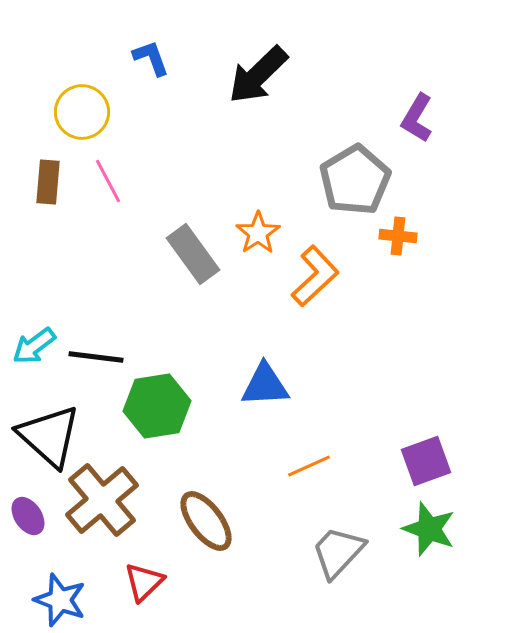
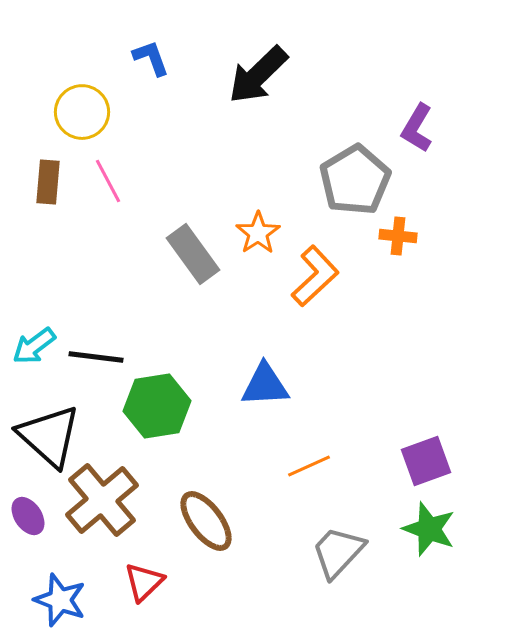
purple L-shape: moved 10 px down
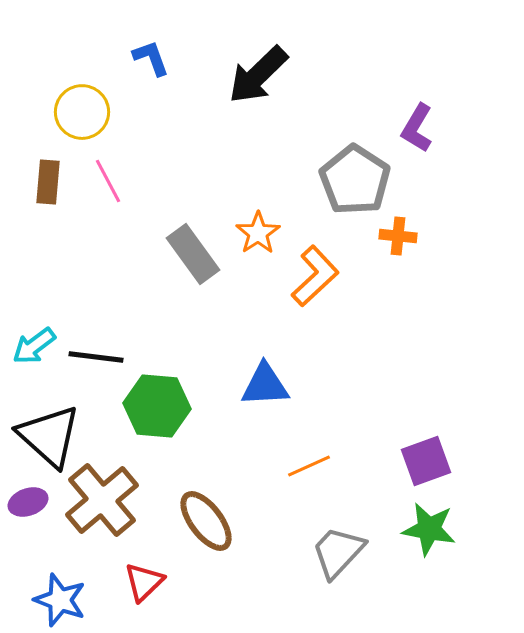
gray pentagon: rotated 8 degrees counterclockwise
green hexagon: rotated 14 degrees clockwise
purple ellipse: moved 14 px up; rotated 75 degrees counterclockwise
green star: rotated 10 degrees counterclockwise
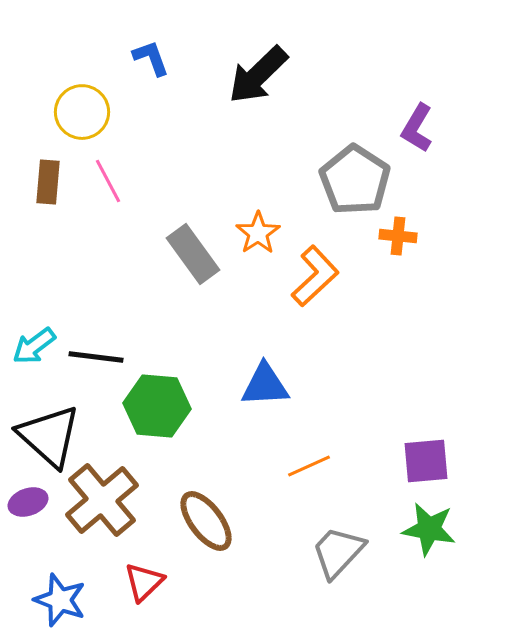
purple square: rotated 15 degrees clockwise
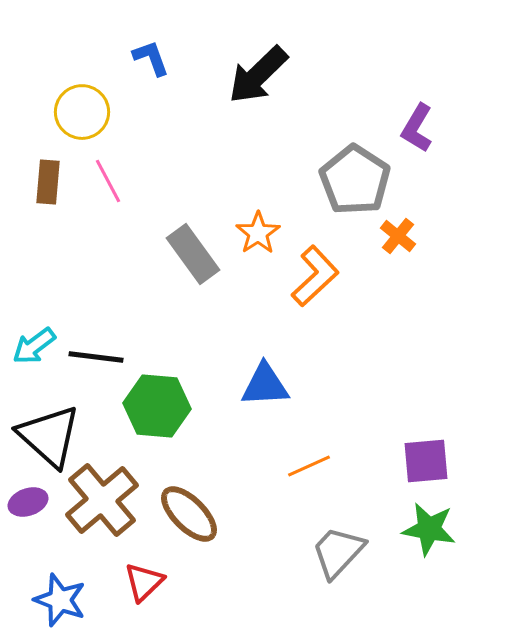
orange cross: rotated 33 degrees clockwise
brown ellipse: moved 17 px left, 7 px up; rotated 8 degrees counterclockwise
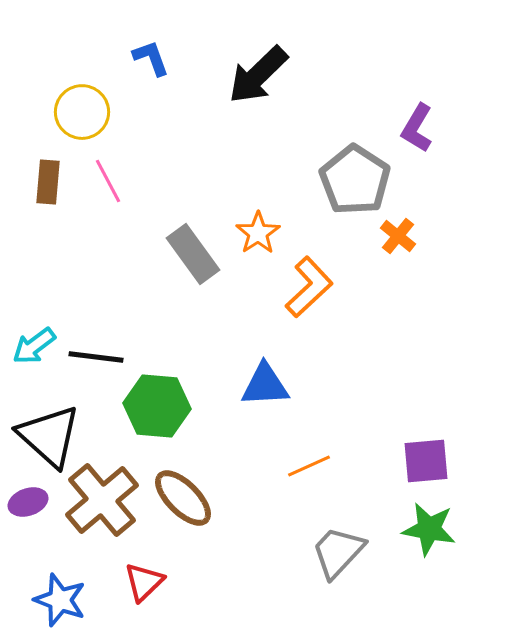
orange L-shape: moved 6 px left, 11 px down
brown ellipse: moved 6 px left, 16 px up
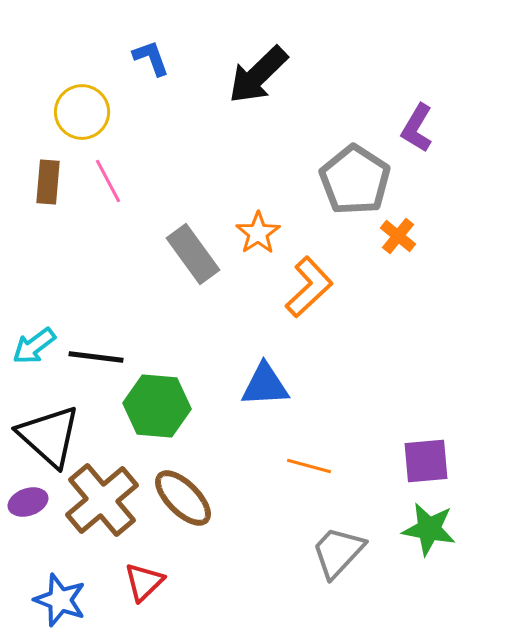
orange line: rotated 39 degrees clockwise
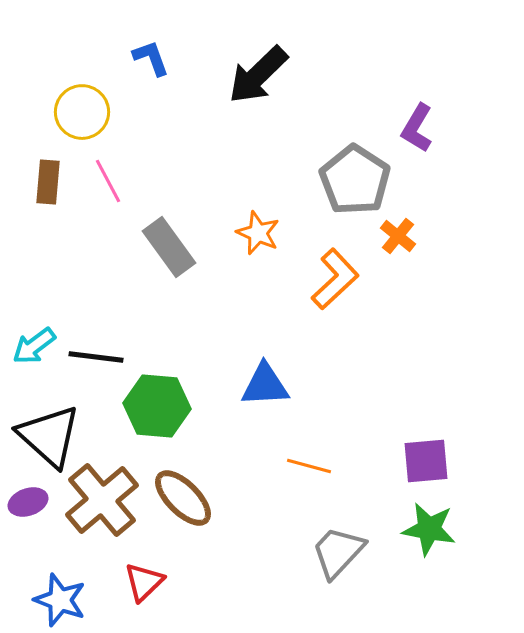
orange star: rotated 15 degrees counterclockwise
gray rectangle: moved 24 px left, 7 px up
orange L-shape: moved 26 px right, 8 px up
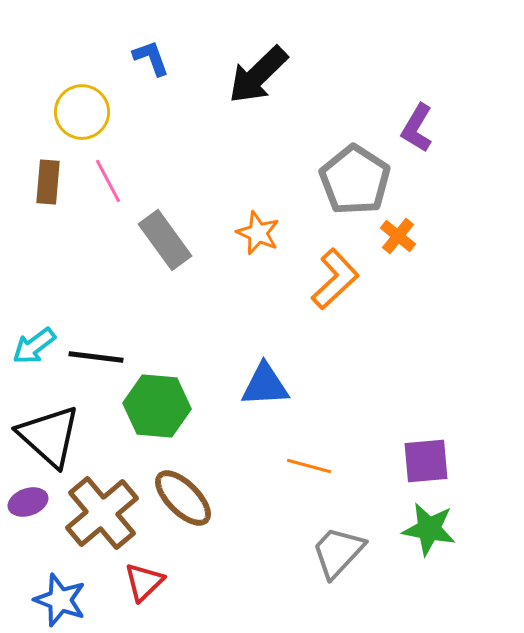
gray rectangle: moved 4 px left, 7 px up
brown cross: moved 13 px down
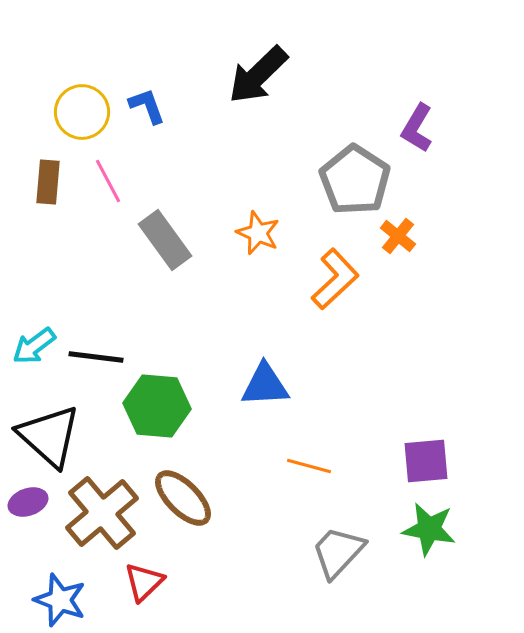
blue L-shape: moved 4 px left, 48 px down
